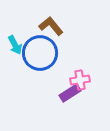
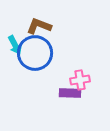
brown L-shape: moved 12 px left; rotated 30 degrees counterclockwise
blue circle: moved 5 px left
purple rectangle: rotated 35 degrees clockwise
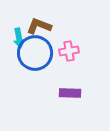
cyan arrow: moved 4 px right, 7 px up; rotated 18 degrees clockwise
pink cross: moved 11 px left, 29 px up
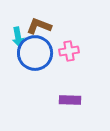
cyan arrow: moved 1 px left, 1 px up
purple rectangle: moved 7 px down
